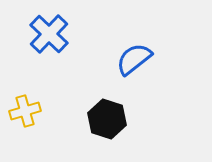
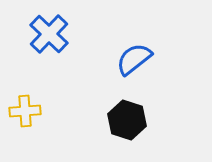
yellow cross: rotated 12 degrees clockwise
black hexagon: moved 20 px right, 1 px down
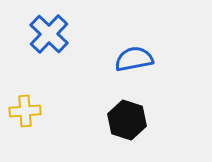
blue semicircle: rotated 27 degrees clockwise
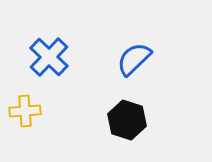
blue cross: moved 23 px down
blue semicircle: rotated 33 degrees counterclockwise
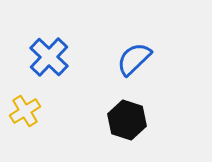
yellow cross: rotated 28 degrees counterclockwise
